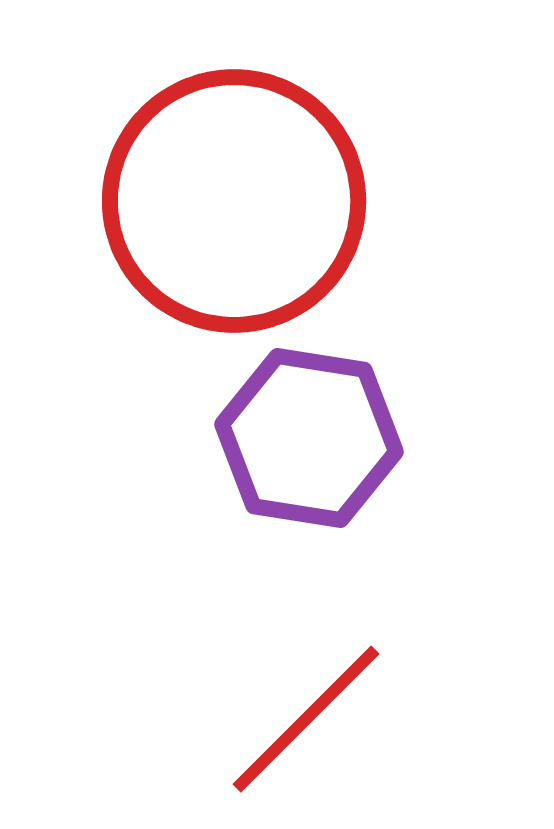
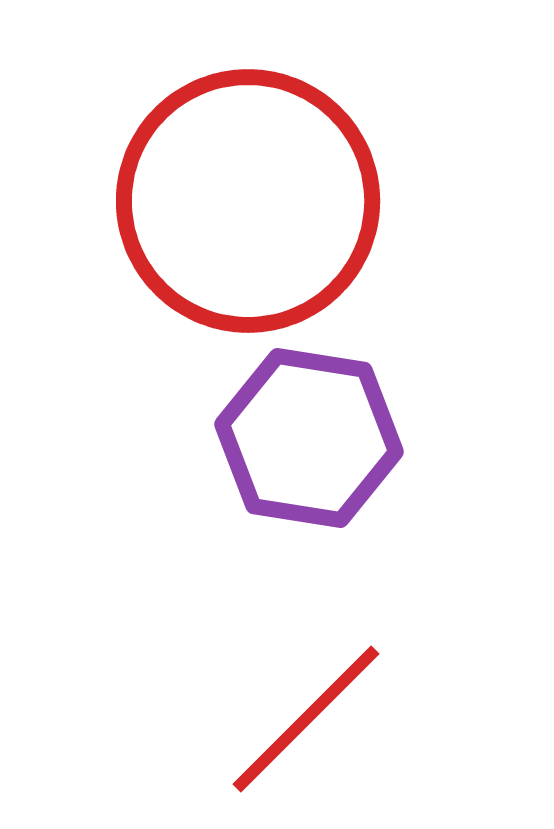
red circle: moved 14 px right
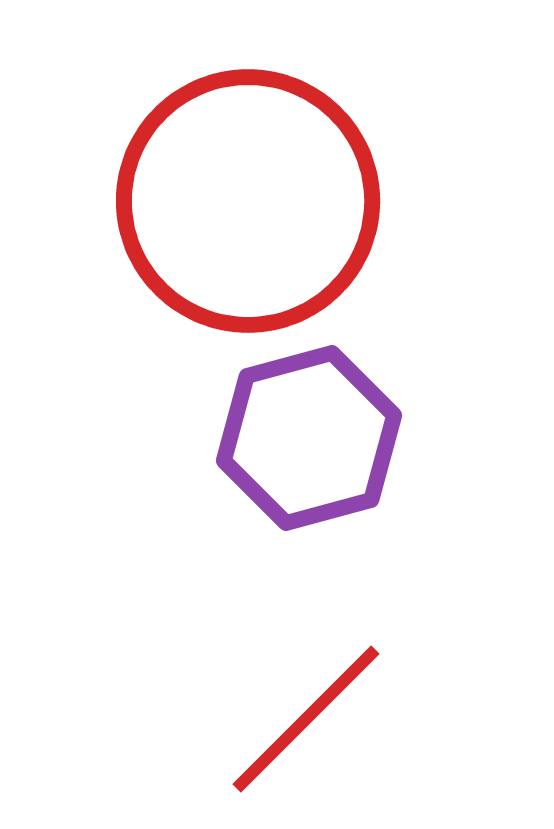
purple hexagon: rotated 24 degrees counterclockwise
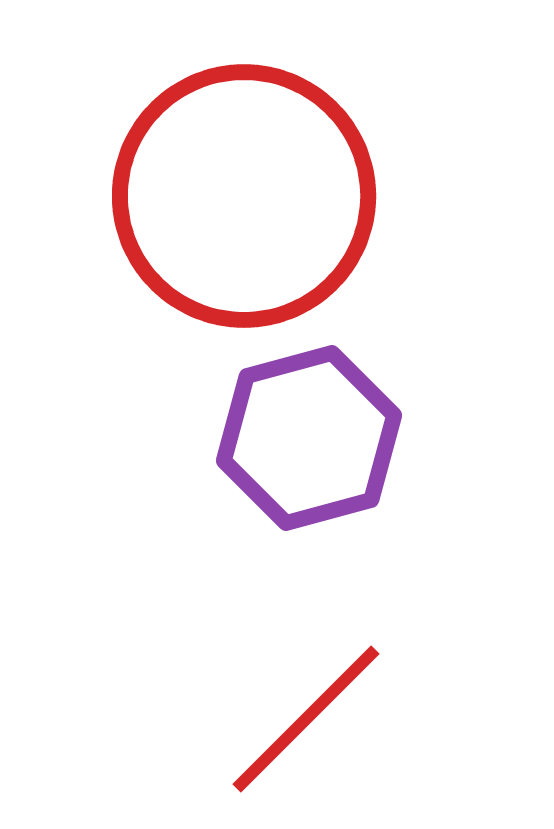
red circle: moved 4 px left, 5 px up
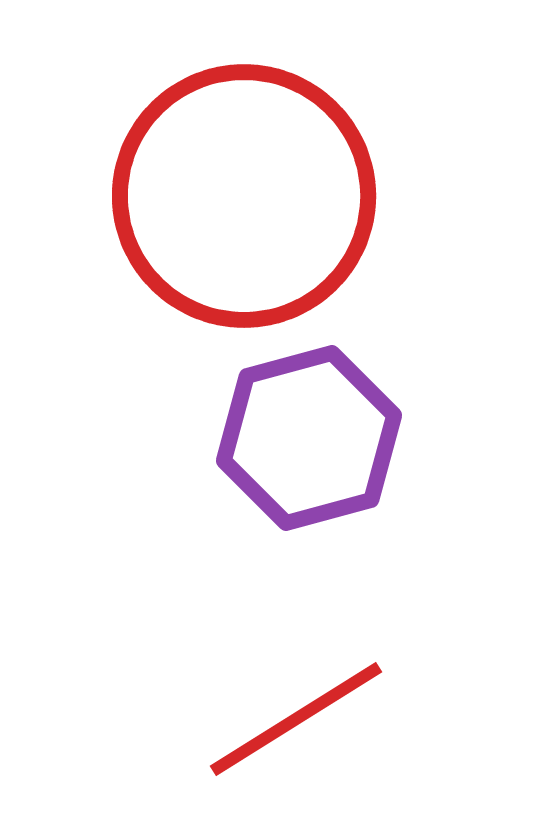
red line: moved 10 px left; rotated 13 degrees clockwise
